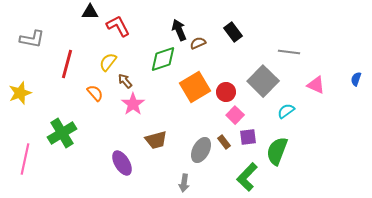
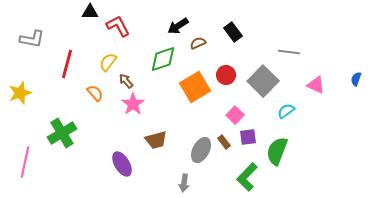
black arrow: moved 1 px left, 4 px up; rotated 100 degrees counterclockwise
brown arrow: moved 1 px right
red circle: moved 17 px up
pink line: moved 3 px down
purple ellipse: moved 1 px down
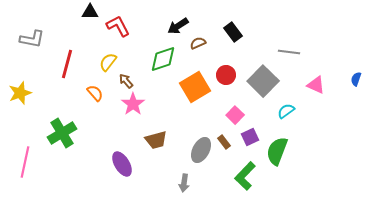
purple square: moved 2 px right; rotated 18 degrees counterclockwise
green L-shape: moved 2 px left, 1 px up
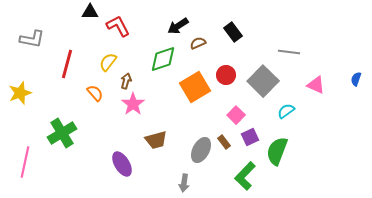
brown arrow: rotated 56 degrees clockwise
pink square: moved 1 px right
